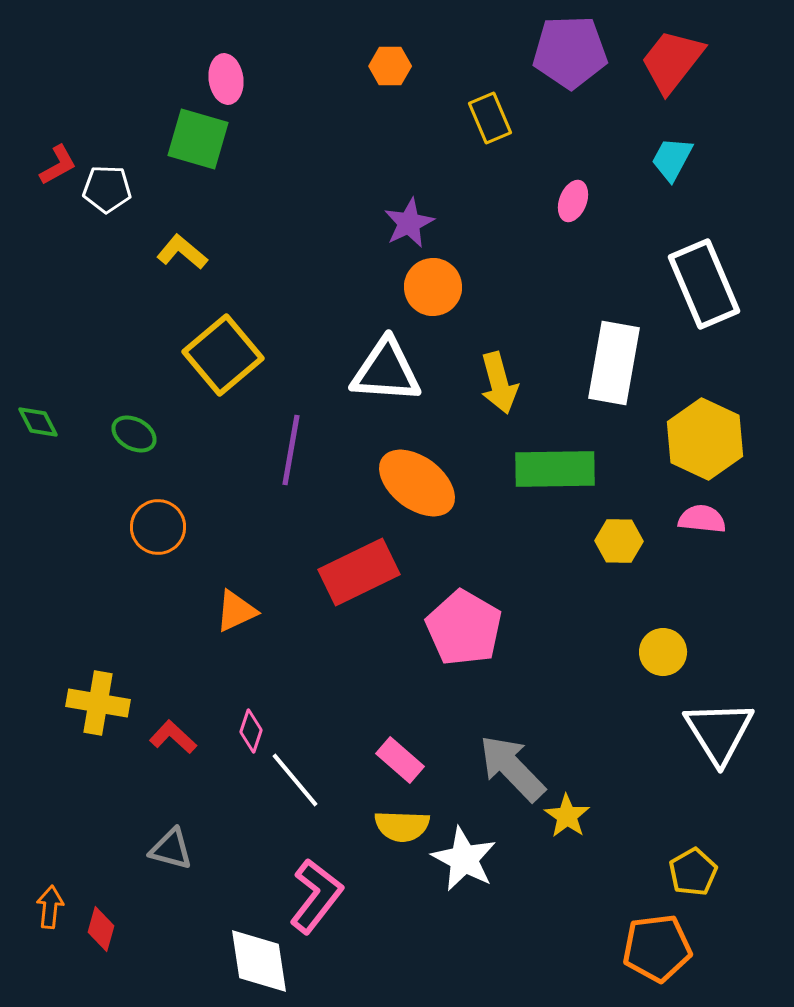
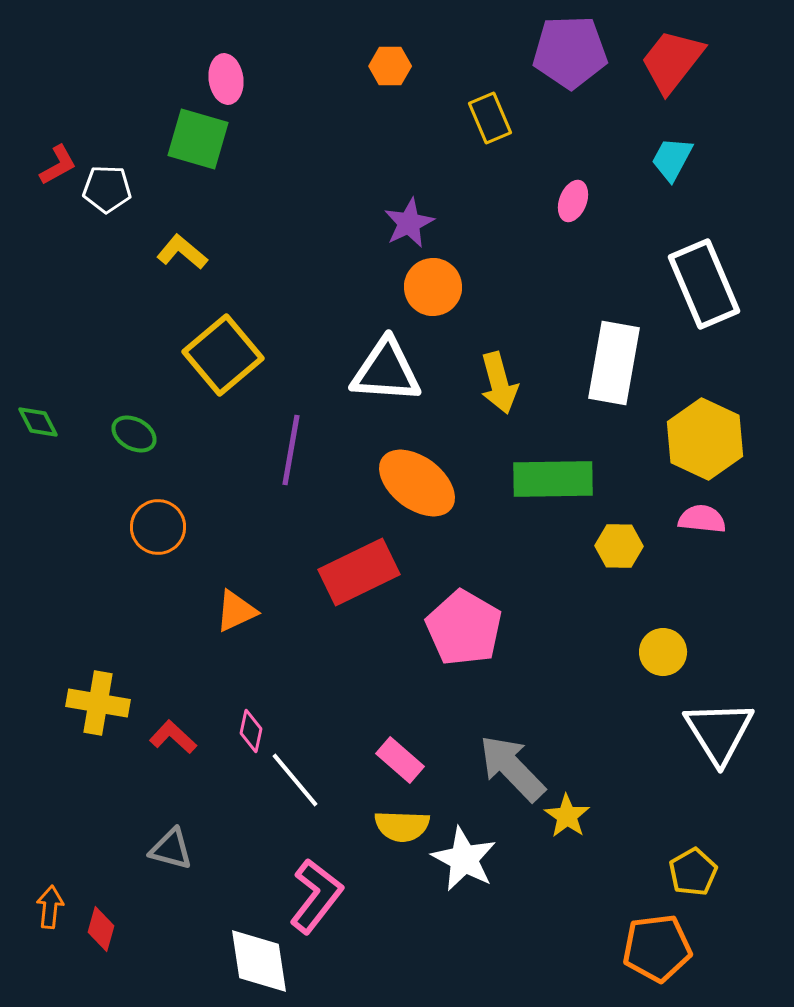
green rectangle at (555, 469): moved 2 px left, 10 px down
yellow hexagon at (619, 541): moved 5 px down
pink diamond at (251, 731): rotated 6 degrees counterclockwise
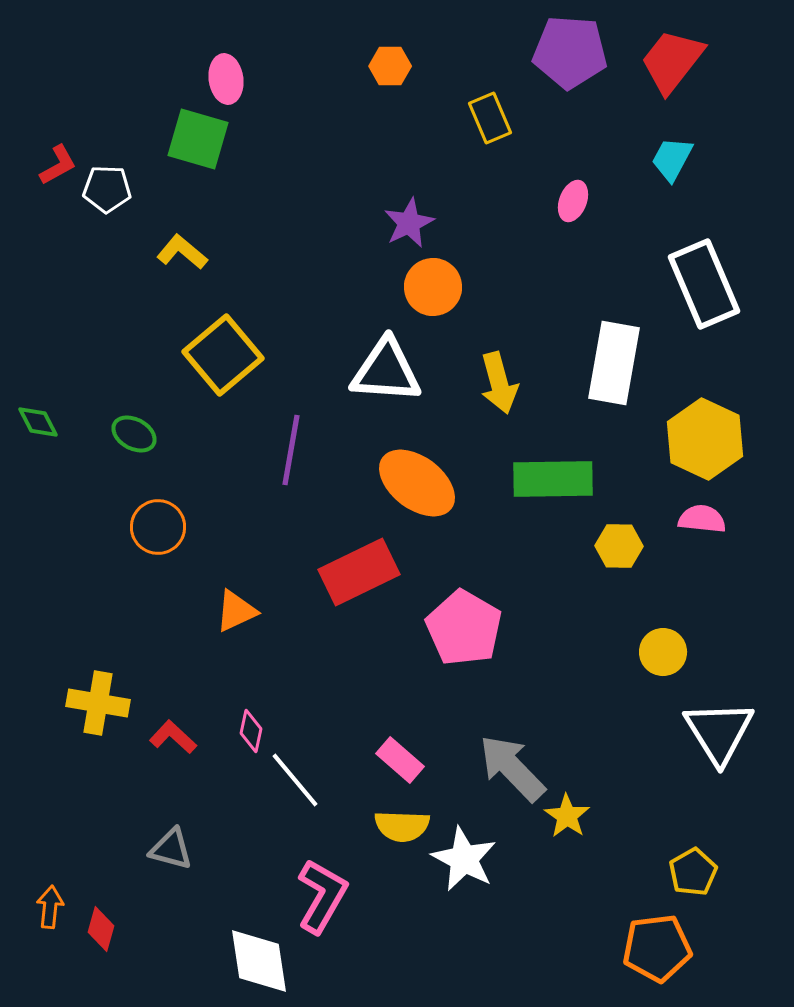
purple pentagon at (570, 52): rotated 6 degrees clockwise
pink L-shape at (316, 896): moved 6 px right; rotated 8 degrees counterclockwise
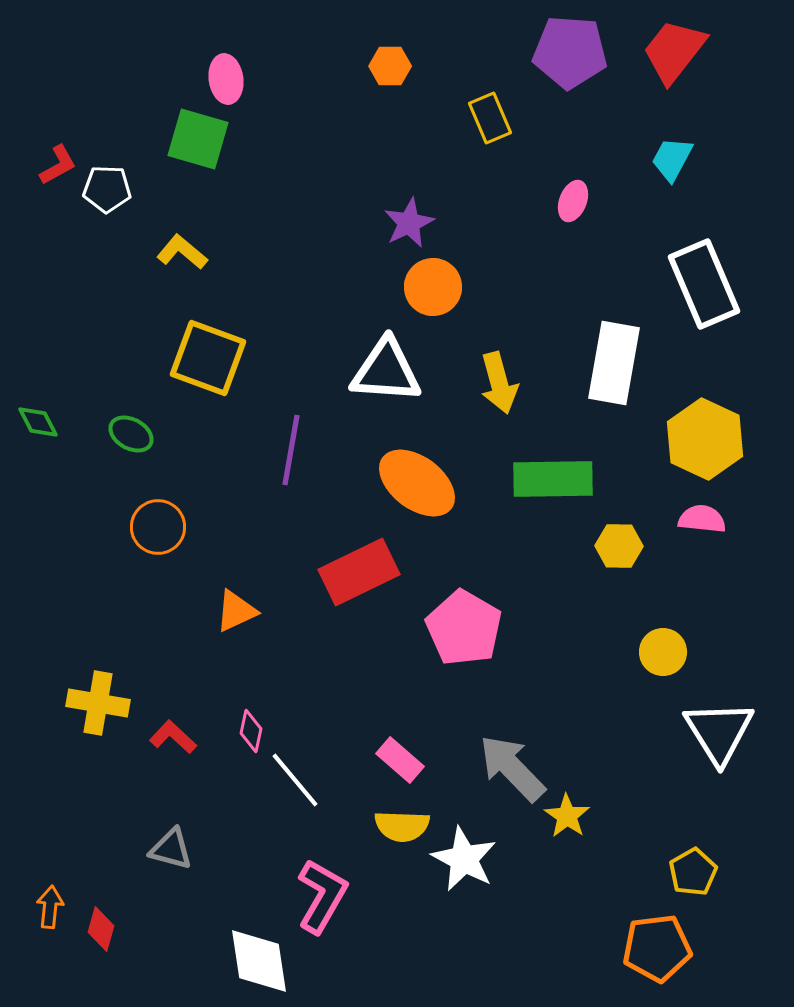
red trapezoid at (672, 61): moved 2 px right, 10 px up
yellow square at (223, 355): moved 15 px left, 3 px down; rotated 30 degrees counterclockwise
green ellipse at (134, 434): moved 3 px left
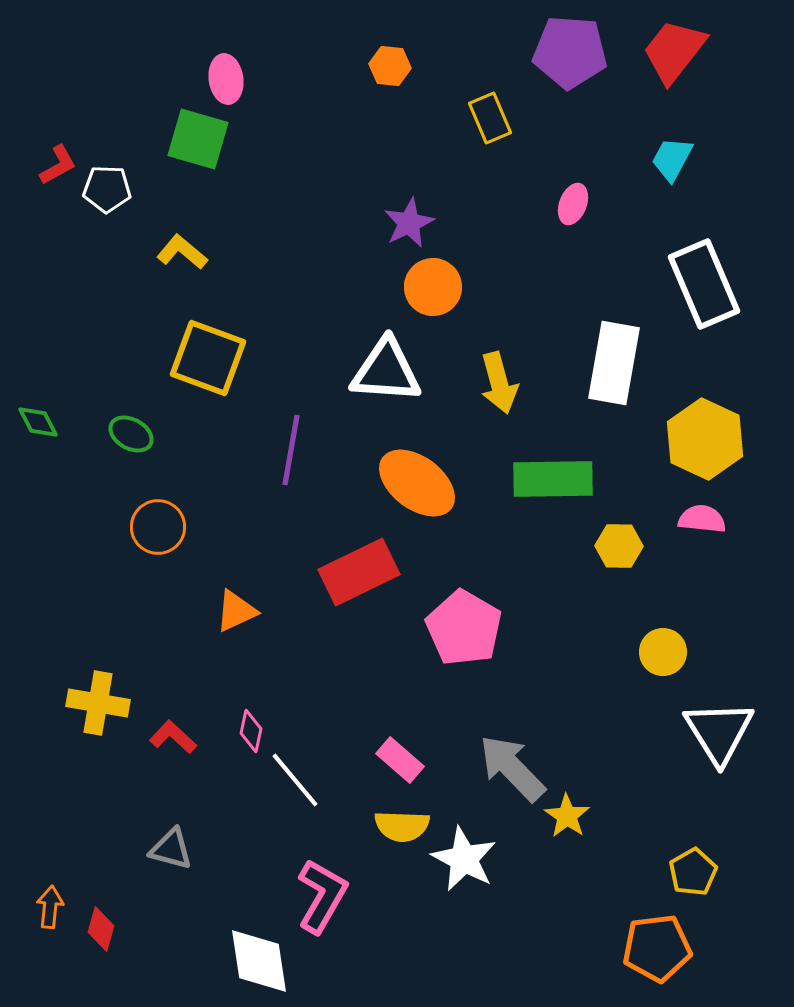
orange hexagon at (390, 66): rotated 6 degrees clockwise
pink ellipse at (573, 201): moved 3 px down
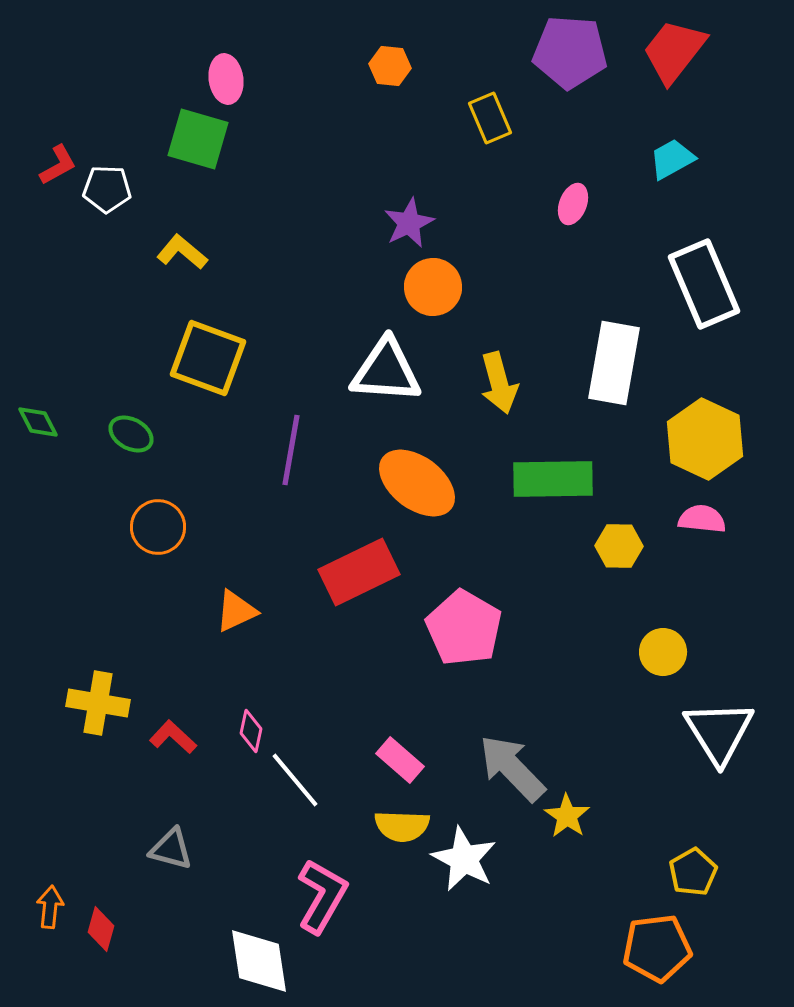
cyan trapezoid at (672, 159): rotated 33 degrees clockwise
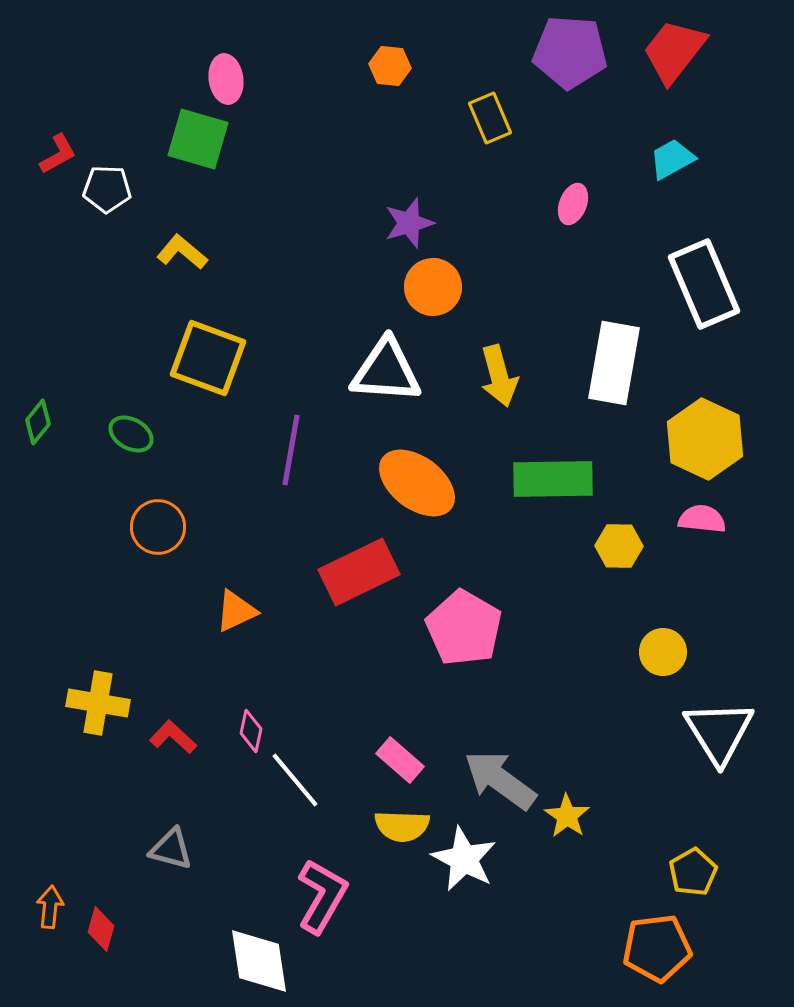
red L-shape at (58, 165): moved 11 px up
purple star at (409, 223): rotated 9 degrees clockwise
yellow arrow at (499, 383): moved 7 px up
green diamond at (38, 422): rotated 66 degrees clockwise
gray arrow at (512, 768): moved 12 px left, 12 px down; rotated 10 degrees counterclockwise
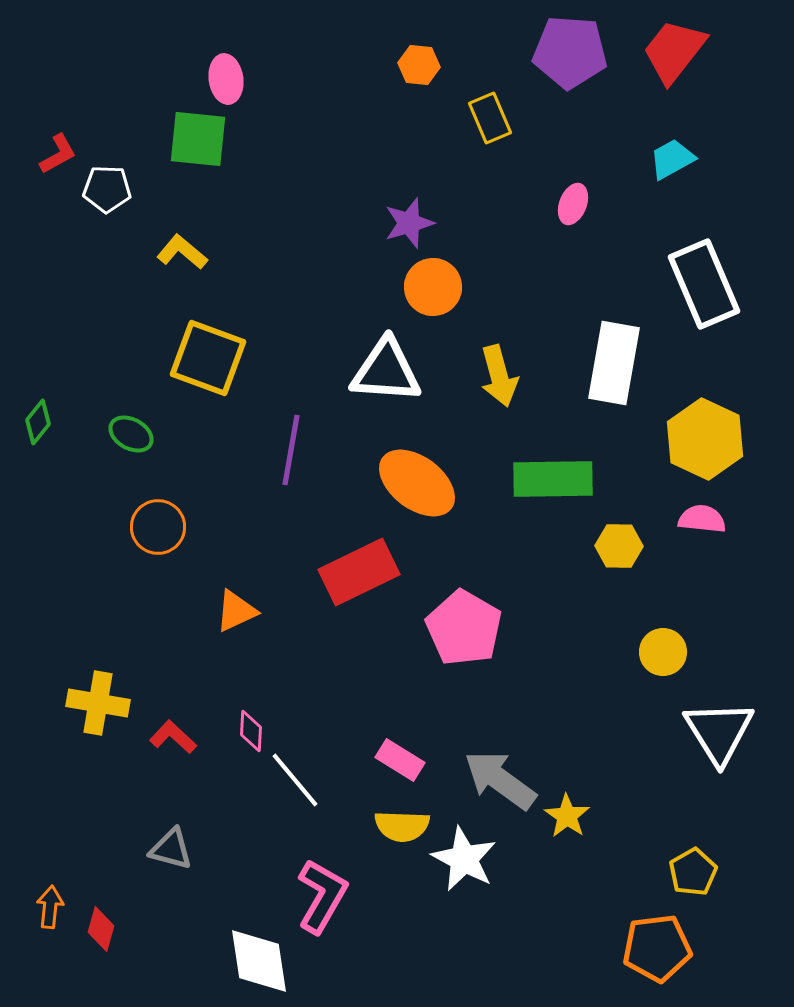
orange hexagon at (390, 66): moved 29 px right, 1 px up
green square at (198, 139): rotated 10 degrees counterclockwise
pink diamond at (251, 731): rotated 9 degrees counterclockwise
pink rectangle at (400, 760): rotated 9 degrees counterclockwise
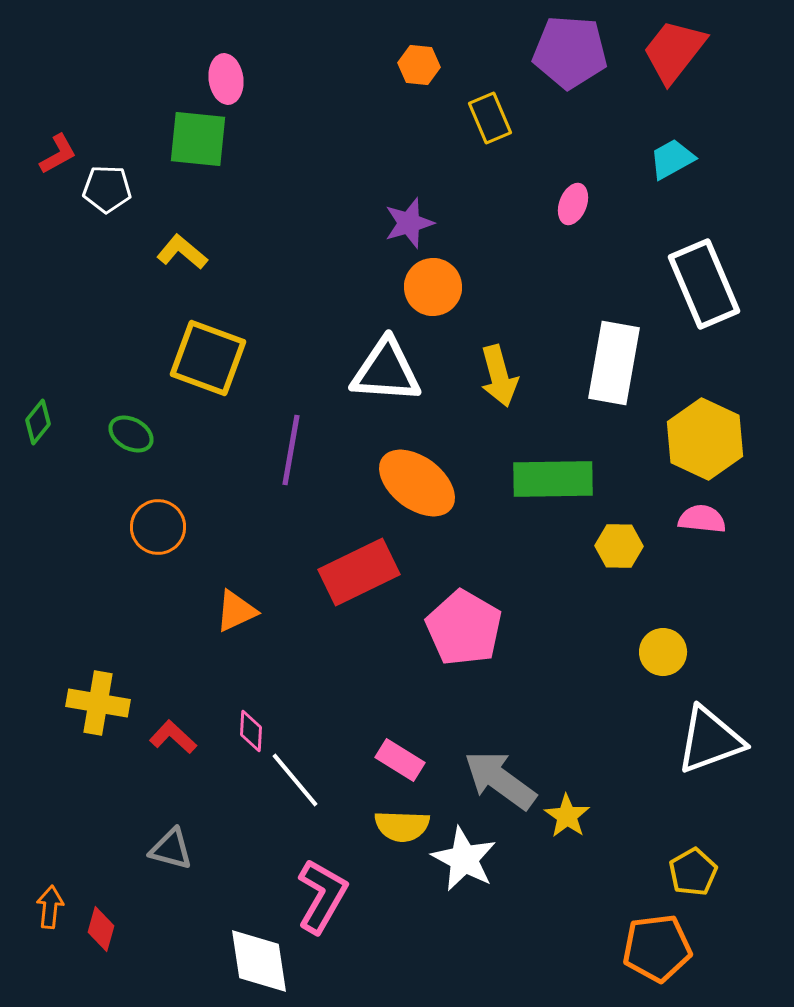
white triangle at (719, 732): moved 9 px left, 8 px down; rotated 42 degrees clockwise
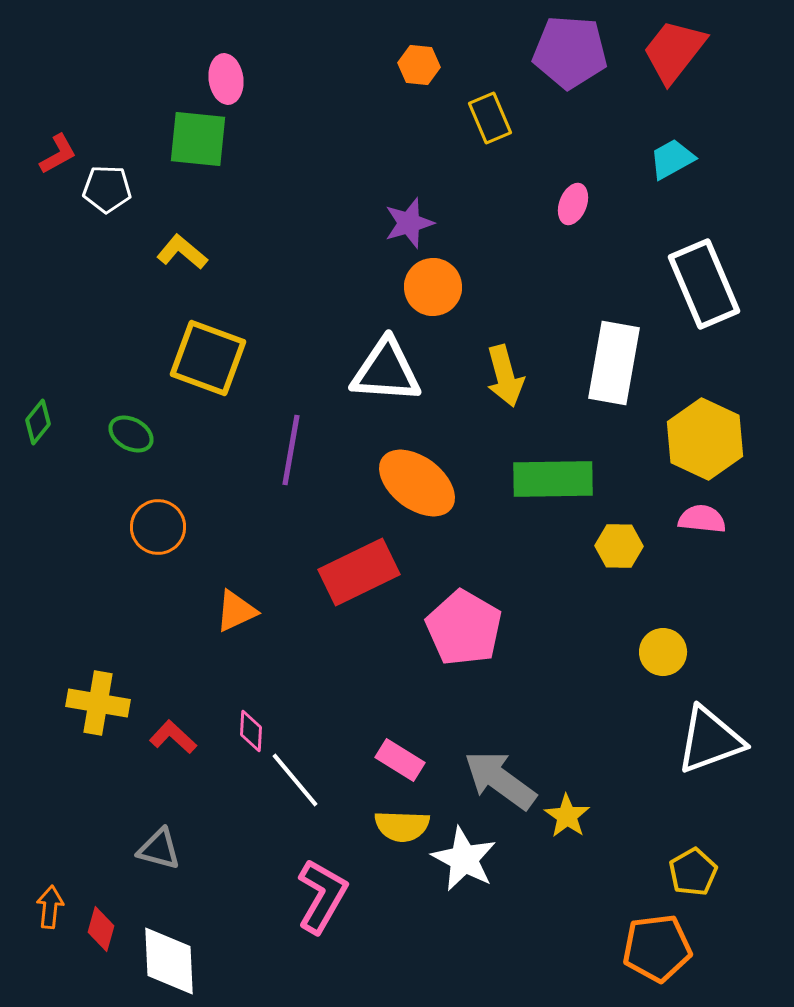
yellow arrow at (499, 376): moved 6 px right
gray triangle at (171, 849): moved 12 px left
white diamond at (259, 961): moved 90 px left; rotated 6 degrees clockwise
